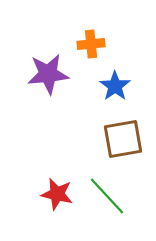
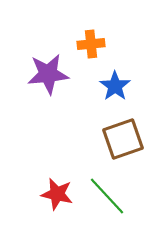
brown square: rotated 9 degrees counterclockwise
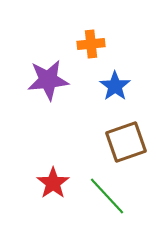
purple star: moved 6 px down
brown square: moved 3 px right, 3 px down
red star: moved 4 px left, 11 px up; rotated 24 degrees clockwise
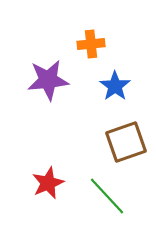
red star: moved 5 px left; rotated 12 degrees clockwise
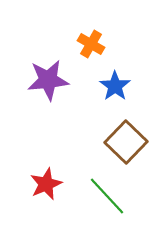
orange cross: rotated 36 degrees clockwise
brown square: rotated 27 degrees counterclockwise
red star: moved 2 px left, 1 px down
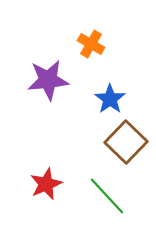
blue star: moved 5 px left, 13 px down
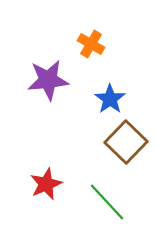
green line: moved 6 px down
